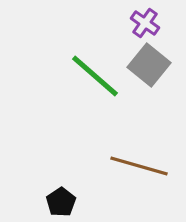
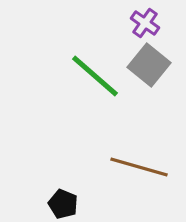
brown line: moved 1 px down
black pentagon: moved 2 px right, 2 px down; rotated 16 degrees counterclockwise
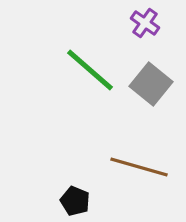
gray square: moved 2 px right, 19 px down
green line: moved 5 px left, 6 px up
black pentagon: moved 12 px right, 3 px up
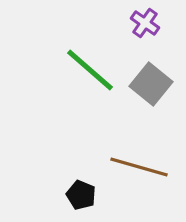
black pentagon: moved 6 px right, 6 px up
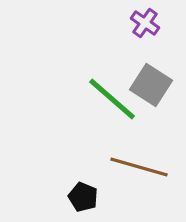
green line: moved 22 px right, 29 px down
gray square: moved 1 px down; rotated 6 degrees counterclockwise
black pentagon: moved 2 px right, 2 px down
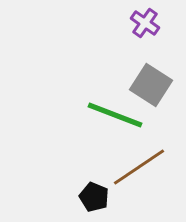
green line: moved 3 px right, 16 px down; rotated 20 degrees counterclockwise
brown line: rotated 50 degrees counterclockwise
black pentagon: moved 11 px right
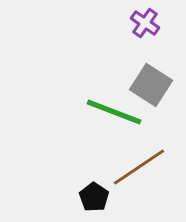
green line: moved 1 px left, 3 px up
black pentagon: rotated 12 degrees clockwise
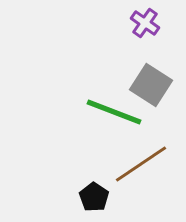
brown line: moved 2 px right, 3 px up
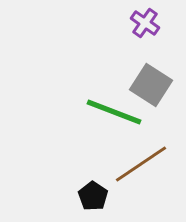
black pentagon: moved 1 px left, 1 px up
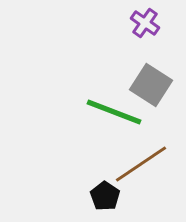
black pentagon: moved 12 px right
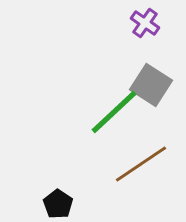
green line: rotated 64 degrees counterclockwise
black pentagon: moved 47 px left, 8 px down
